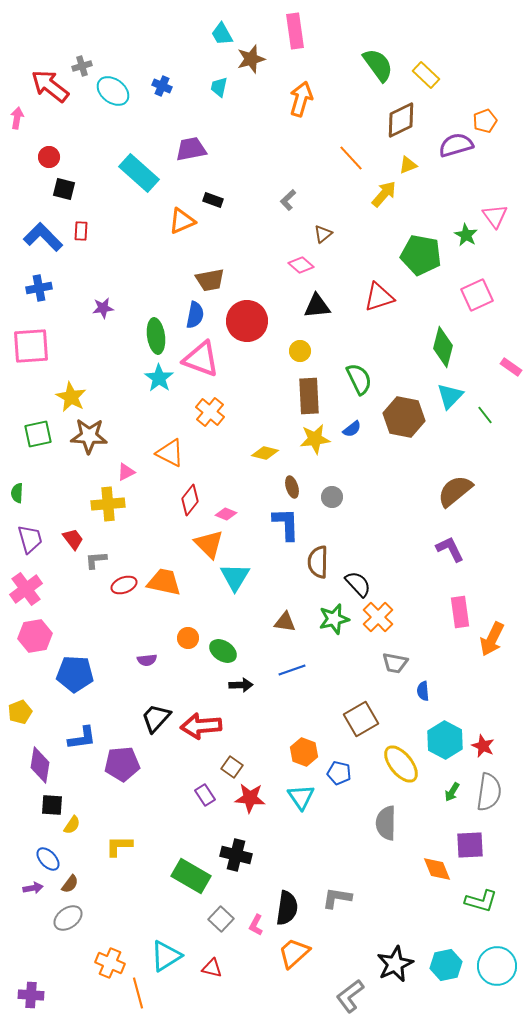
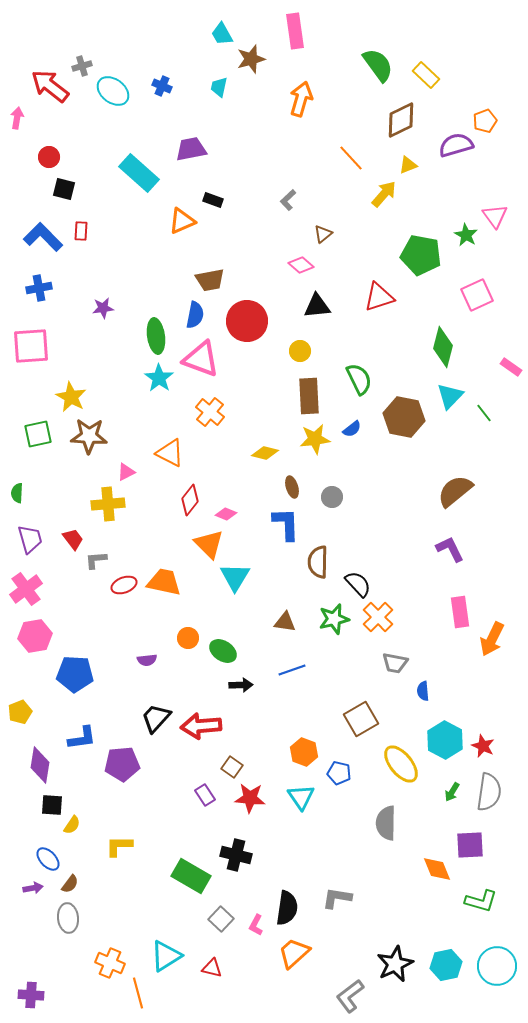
green line at (485, 415): moved 1 px left, 2 px up
gray ellipse at (68, 918): rotated 60 degrees counterclockwise
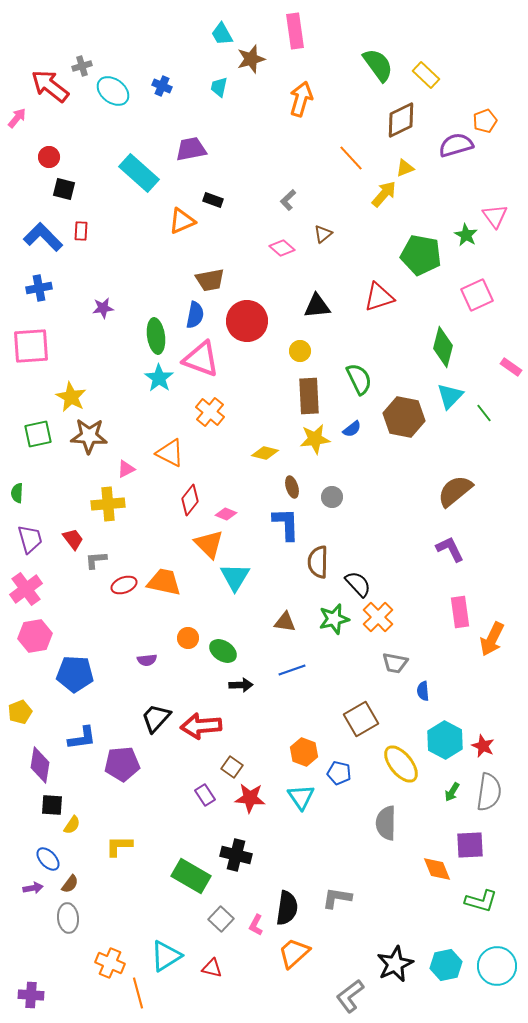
pink arrow at (17, 118): rotated 30 degrees clockwise
yellow triangle at (408, 165): moved 3 px left, 3 px down
pink diamond at (301, 265): moved 19 px left, 17 px up
pink triangle at (126, 472): moved 3 px up
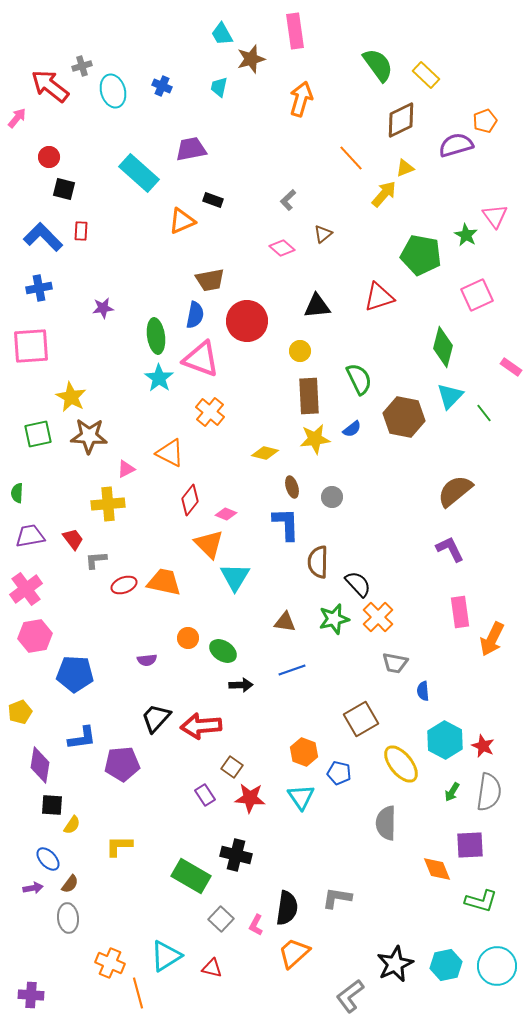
cyan ellipse at (113, 91): rotated 36 degrees clockwise
purple trapezoid at (30, 539): moved 3 px up; rotated 84 degrees counterclockwise
